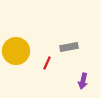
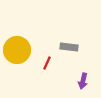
gray rectangle: rotated 18 degrees clockwise
yellow circle: moved 1 px right, 1 px up
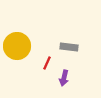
yellow circle: moved 4 px up
purple arrow: moved 19 px left, 3 px up
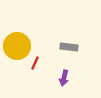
red line: moved 12 px left
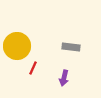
gray rectangle: moved 2 px right
red line: moved 2 px left, 5 px down
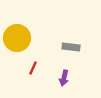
yellow circle: moved 8 px up
